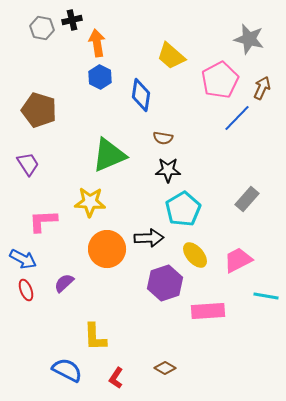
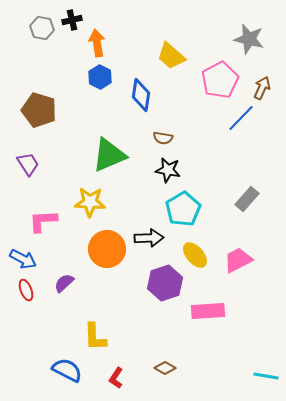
blue line: moved 4 px right
black star: rotated 10 degrees clockwise
cyan line: moved 80 px down
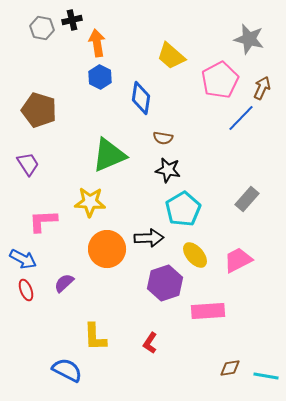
blue diamond: moved 3 px down
brown diamond: moved 65 px right; rotated 40 degrees counterclockwise
red L-shape: moved 34 px right, 35 px up
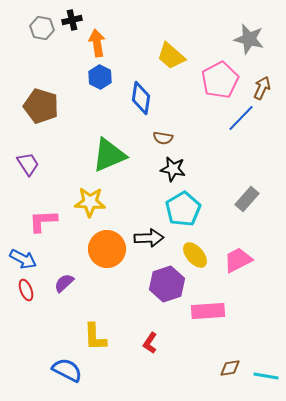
brown pentagon: moved 2 px right, 4 px up
black star: moved 5 px right, 1 px up
purple hexagon: moved 2 px right, 1 px down
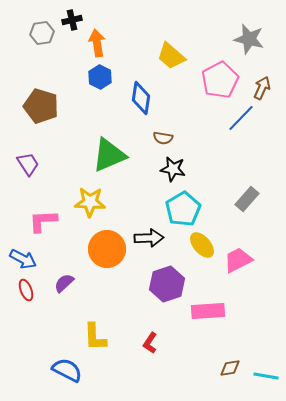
gray hexagon: moved 5 px down; rotated 20 degrees counterclockwise
yellow ellipse: moved 7 px right, 10 px up
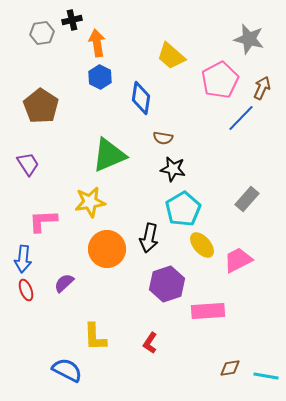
brown pentagon: rotated 16 degrees clockwise
yellow star: rotated 12 degrees counterclockwise
black arrow: rotated 104 degrees clockwise
blue arrow: rotated 68 degrees clockwise
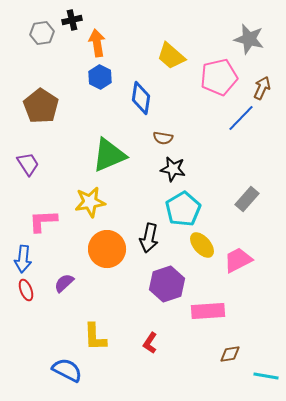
pink pentagon: moved 1 px left, 3 px up; rotated 15 degrees clockwise
brown diamond: moved 14 px up
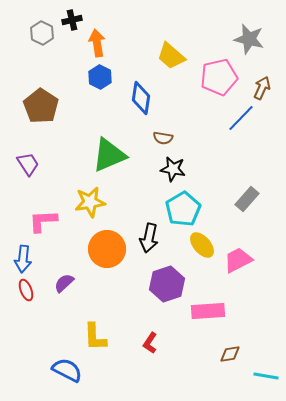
gray hexagon: rotated 25 degrees counterclockwise
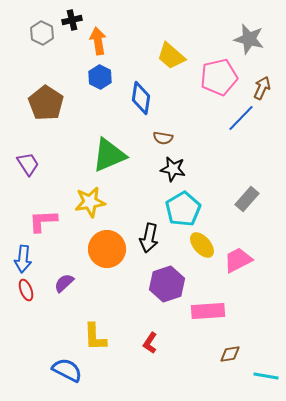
orange arrow: moved 1 px right, 2 px up
brown pentagon: moved 5 px right, 3 px up
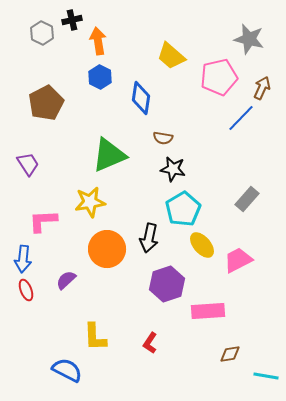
brown pentagon: rotated 12 degrees clockwise
purple semicircle: moved 2 px right, 3 px up
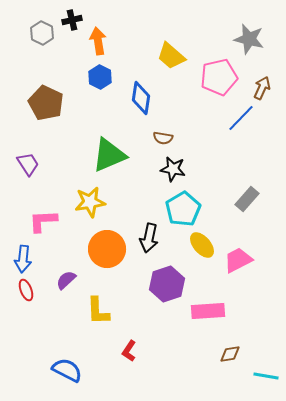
brown pentagon: rotated 20 degrees counterclockwise
yellow L-shape: moved 3 px right, 26 px up
red L-shape: moved 21 px left, 8 px down
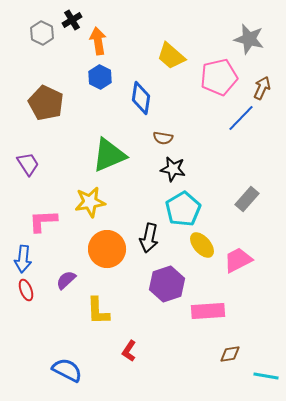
black cross: rotated 18 degrees counterclockwise
